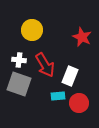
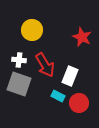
cyan rectangle: rotated 32 degrees clockwise
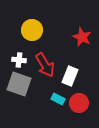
cyan rectangle: moved 3 px down
